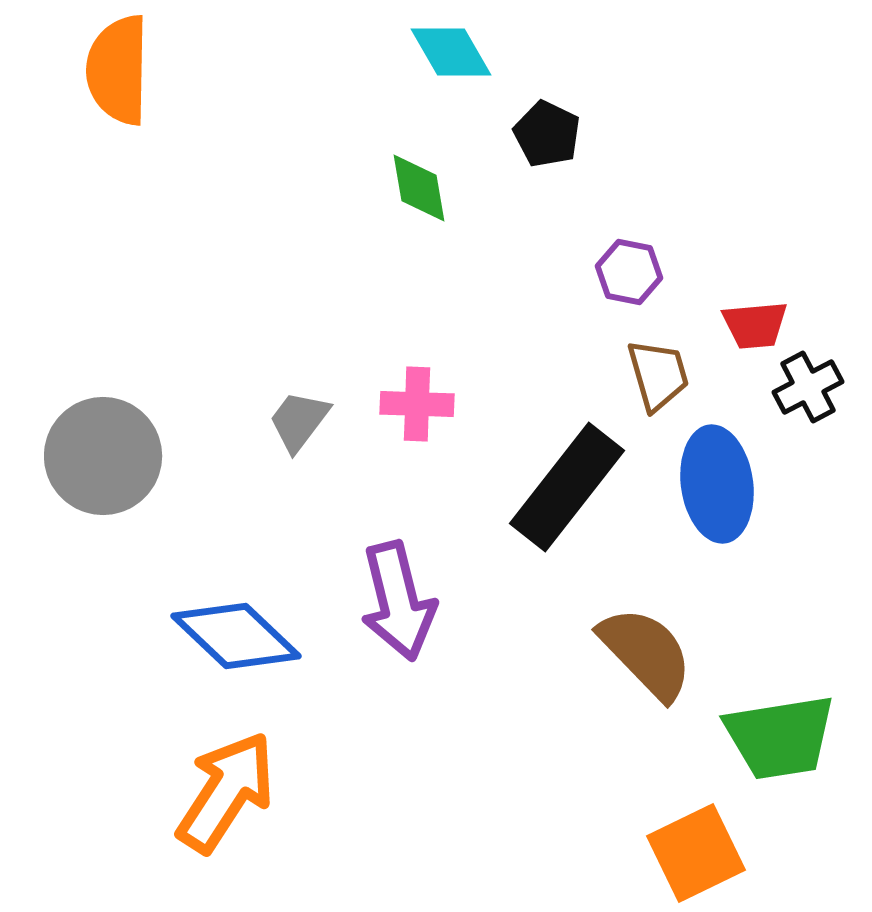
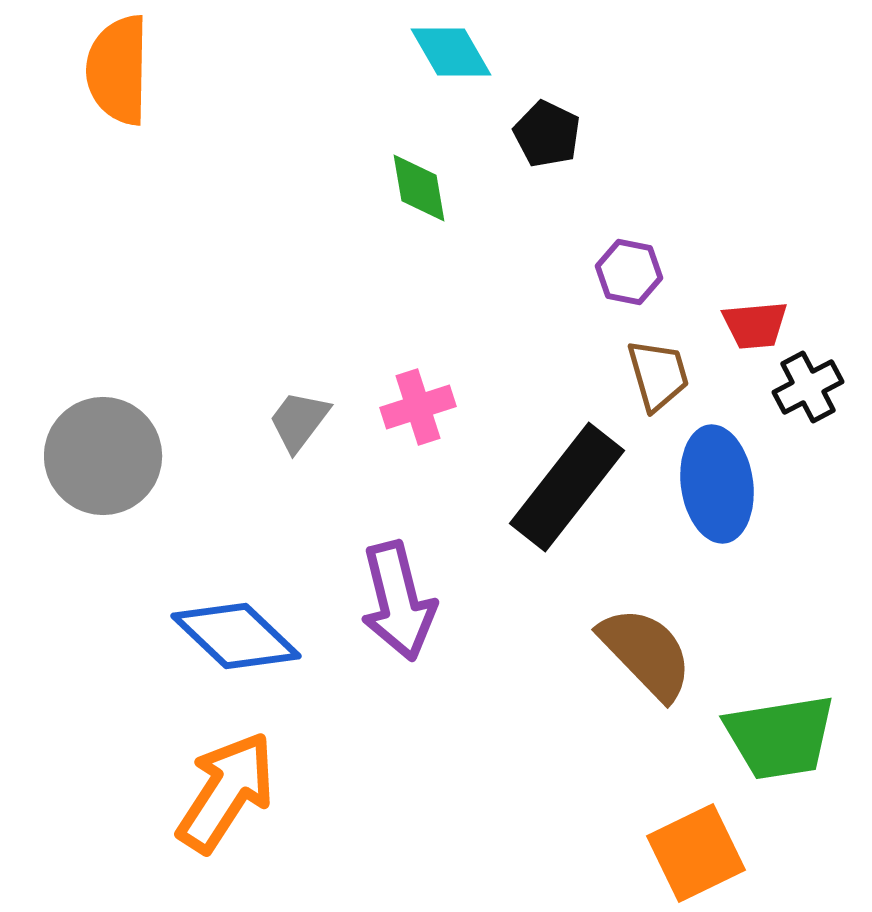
pink cross: moved 1 px right, 3 px down; rotated 20 degrees counterclockwise
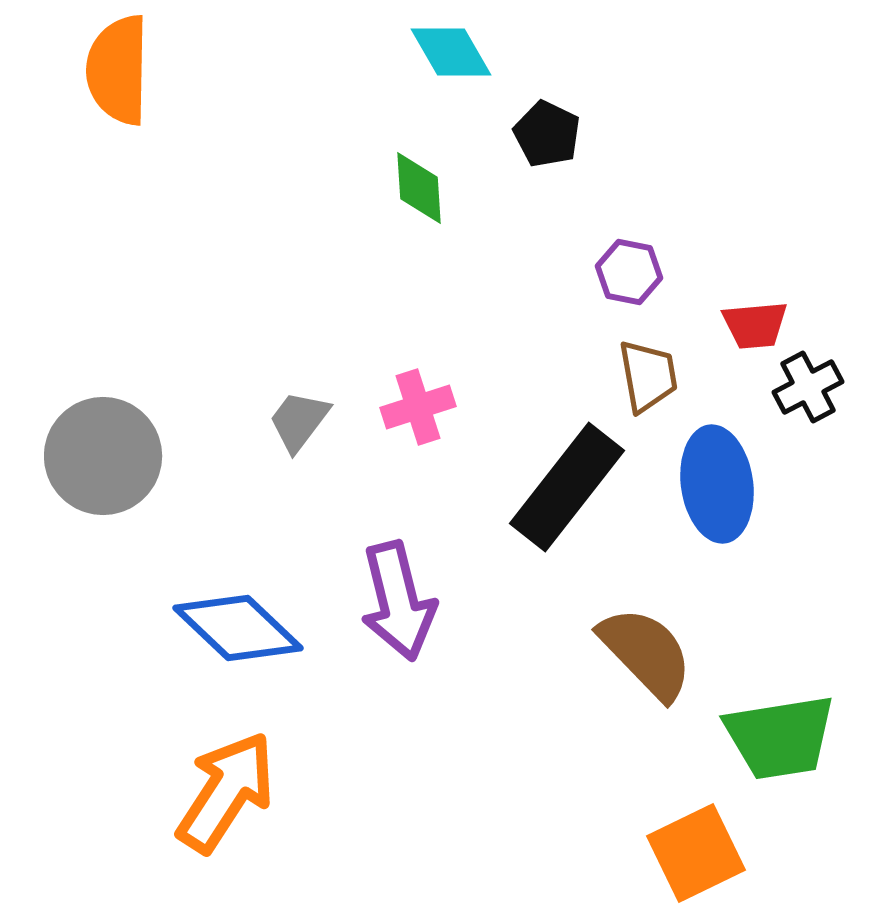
green diamond: rotated 6 degrees clockwise
brown trapezoid: moved 10 px left, 1 px down; rotated 6 degrees clockwise
blue diamond: moved 2 px right, 8 px up
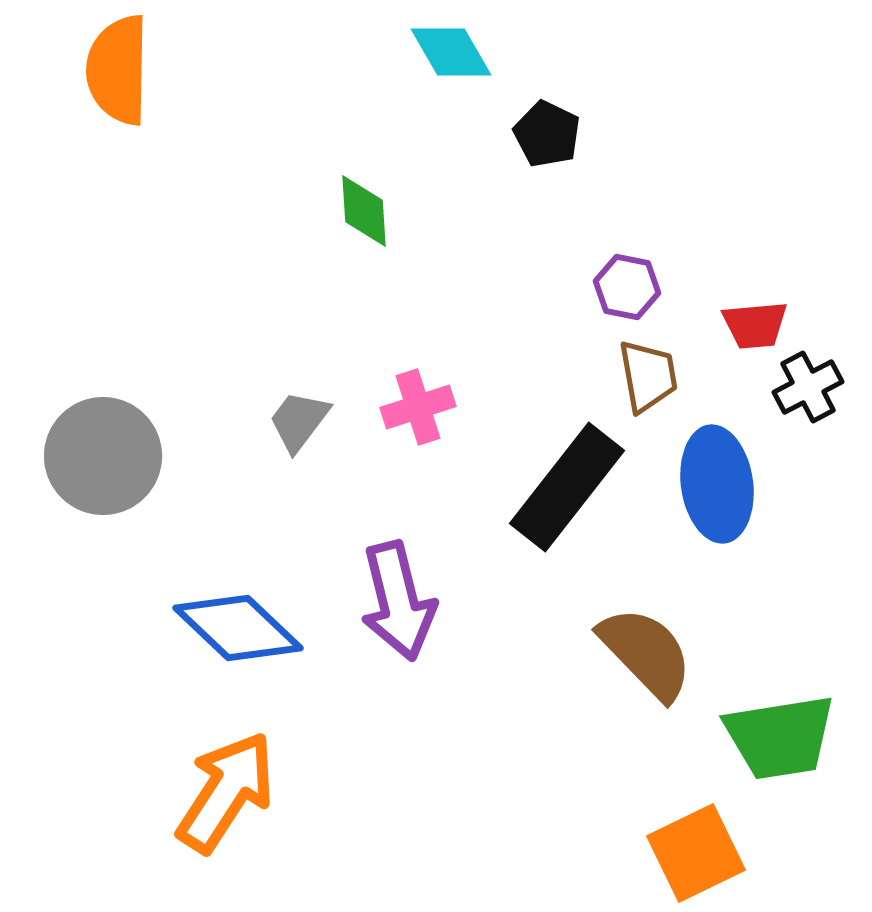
green diamond: moved 55 px left, 23 px down
purple hexagon: moved 2 px left, 15 px down
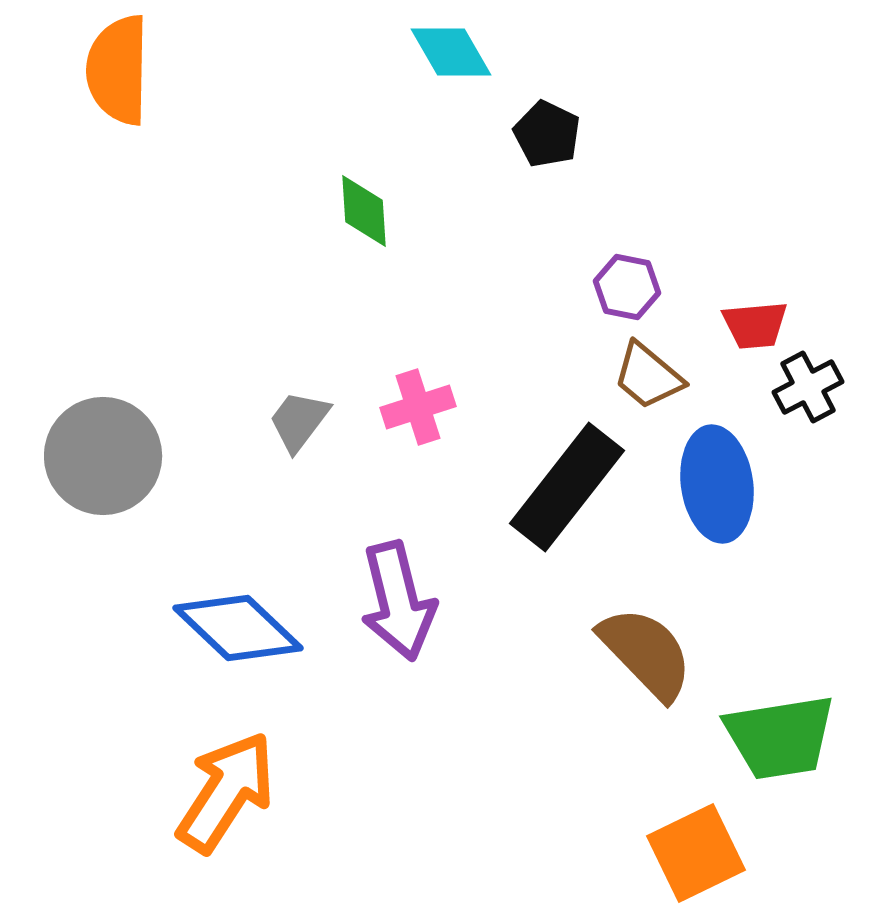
brown trapezoid: rotated 140 degrees clockwise
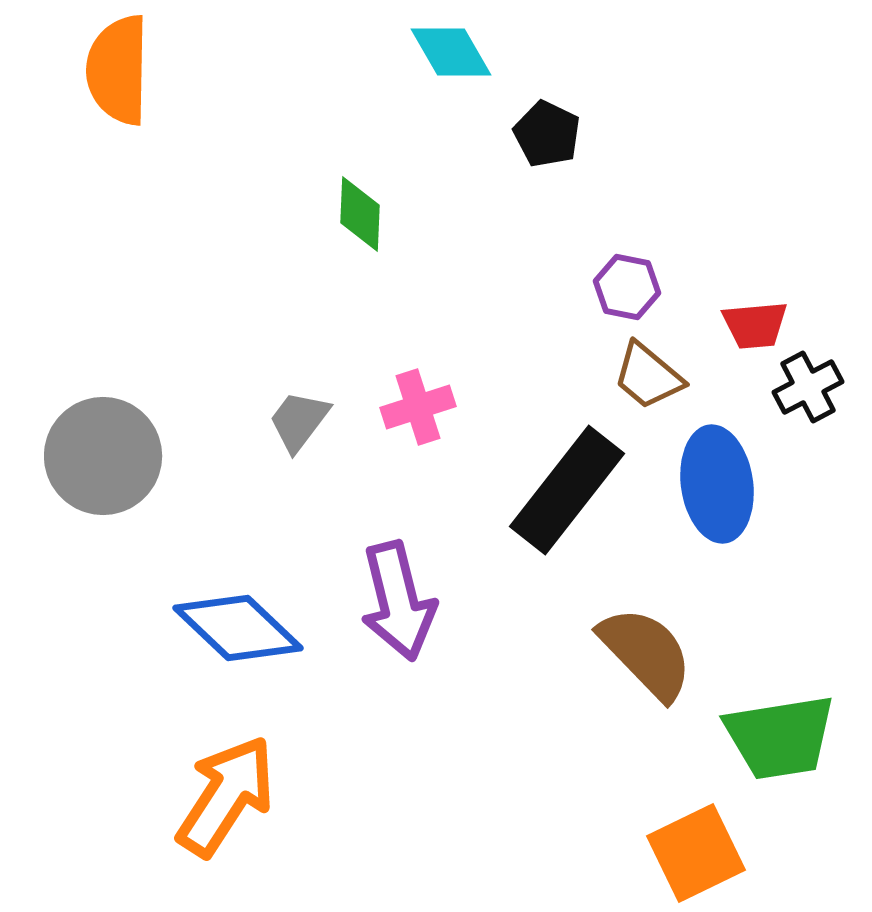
green diamond: moved 4 px left, 3 px down; rotated 6 degrees clockwise
black rectangle: moved 3 px down
orange arrow: moved 4 px down
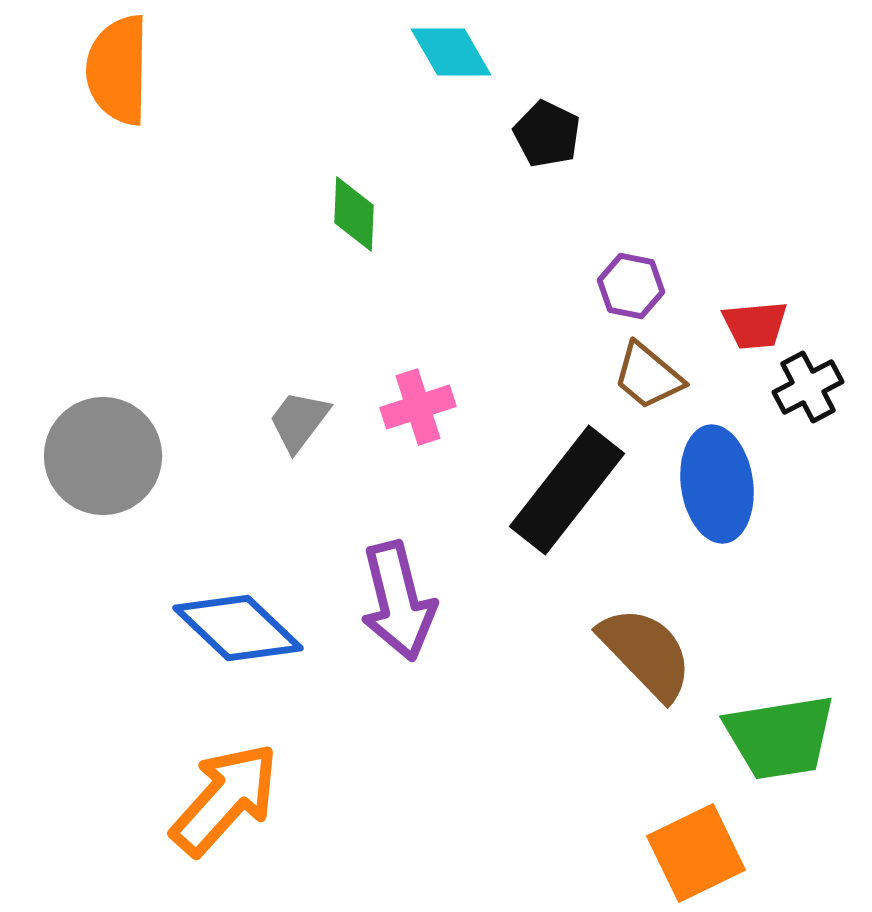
green diamond: moved 6 px left
purple hexagon: moved 4 px right, 1 px up
orange arrow: moved 1 px left, 3 px down; rotated 9 degrees clockwise
